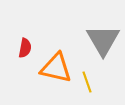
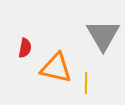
gray triangle: moved 5 px up
yellow line: moved 1 px left, 1 px down; rotated 20 degrees clockwise
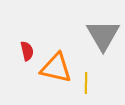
red semicircle: moved 2 px right, 3 px down; rotated 24 degrees counterclockwise
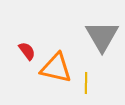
gray triangle: moved 1 px left, 1 px down
red semicircle: rotated 24 degrees counterclockwise
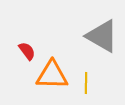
gray triangle: rotated 30 degrees counterclockwise
orange triangle: moved 4 px left, 7 px down; rotated 12 degrees counterclockwise
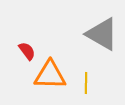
gray triangle: moved 2 px up
orange triangle: moved 2 px left
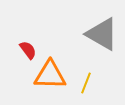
red semicircle: moved 1 px right, 1 px up
yellow line: rotated 20 degrees clockwise
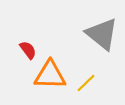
gray triangle: rotated 9 degrees clockwise
yellow line: rotated 25 degrees clockwise
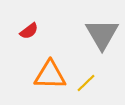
gray triangle: rotated 21 degrees clockwise
red semicircle: moved 1 px right, 19 px up; rotated 90 degrees clockwise
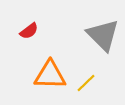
gray triangle: moved 1 px right, 1 px down; rotated 15 degrees counterclockwise
